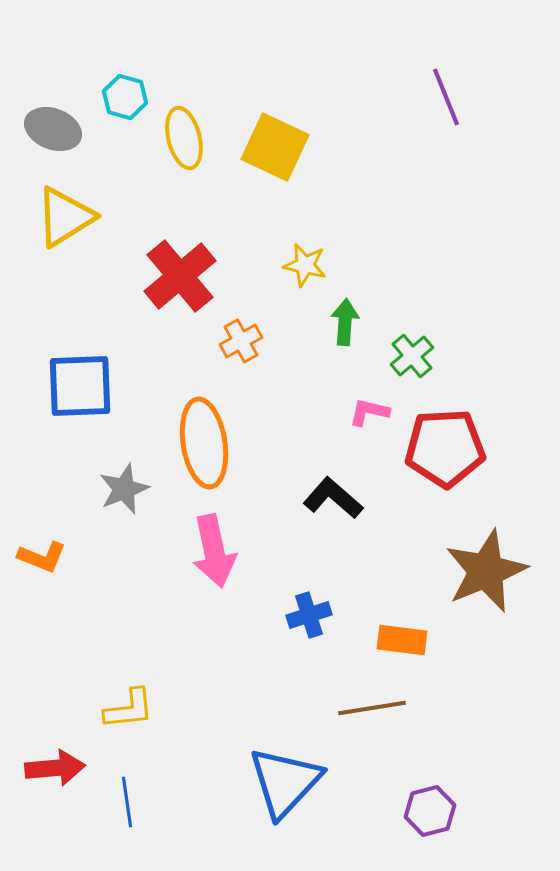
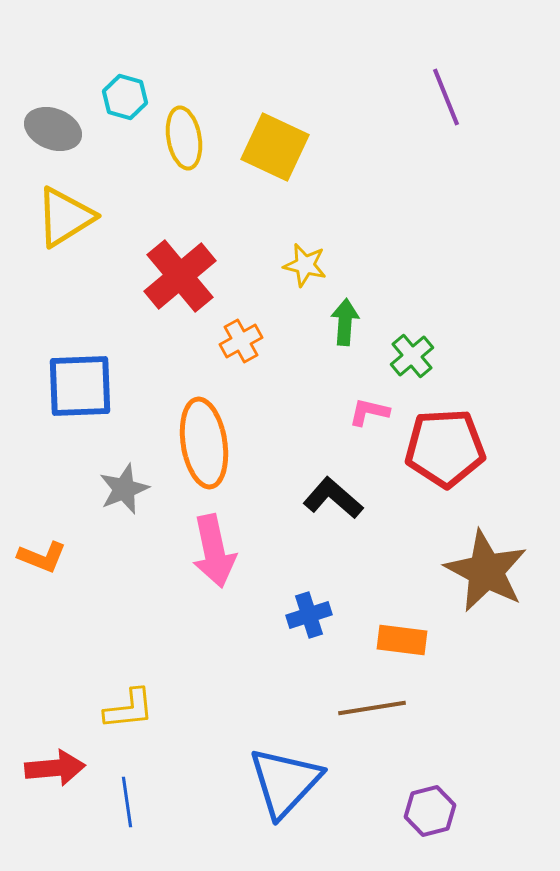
yellow ellipse: rotated 4 degrees clockwise
brown star: rotated 22 degrees counterclockwise
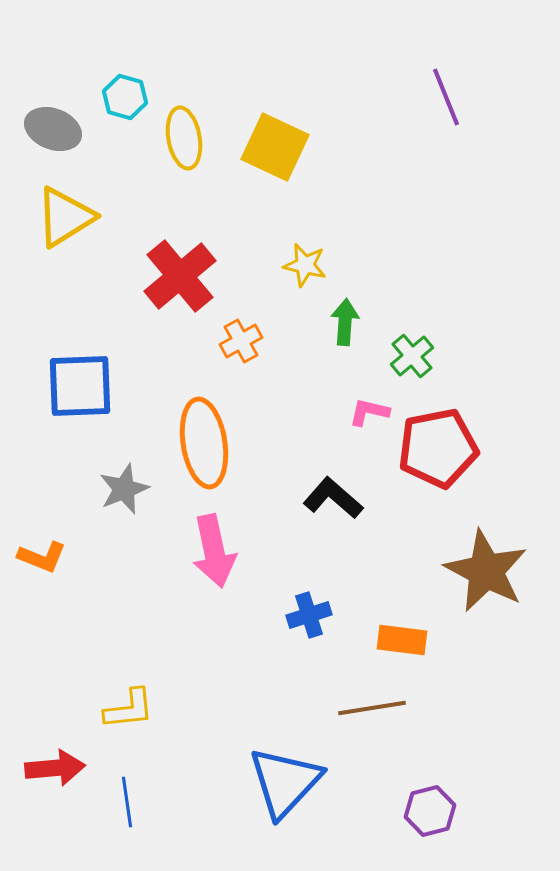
red pentagon: moved 7 px left; rotated 8 degrees counterclockwise
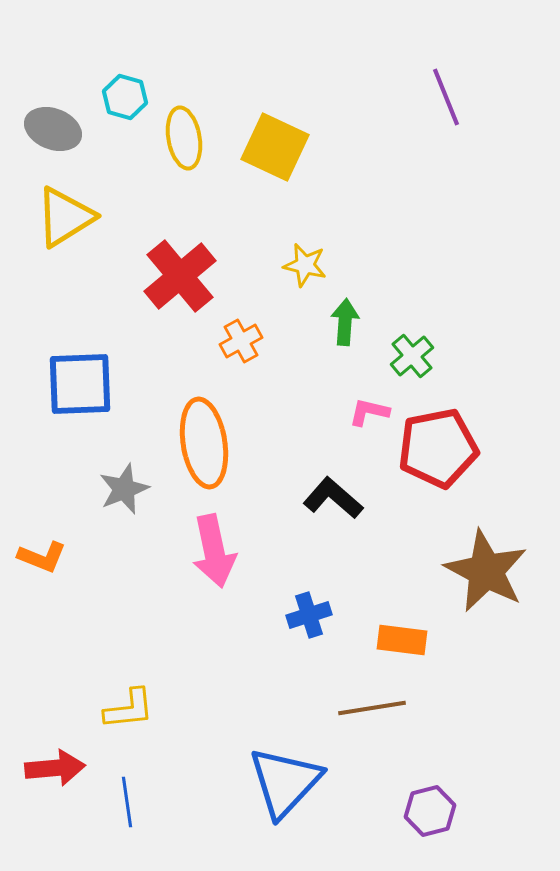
blue square: moved 2 px up
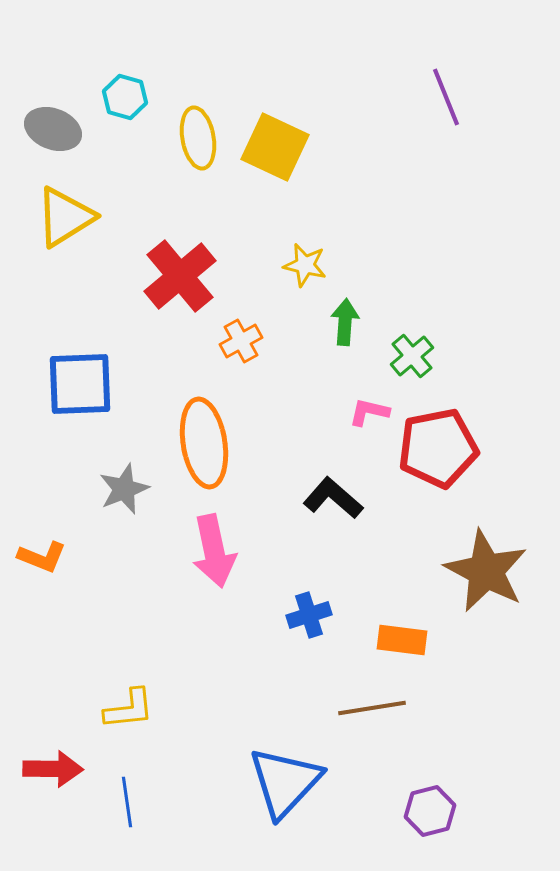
yellow ellipse: moved 14 px right
red arrow: moved 2 px left, 1 px down; rotated 6 degrees clockwise
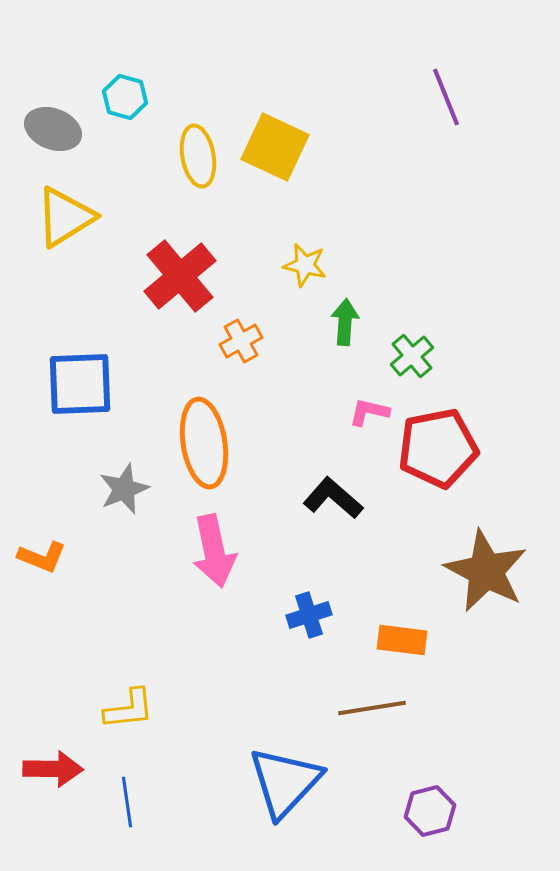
yellow ellipse: moved 18 px down
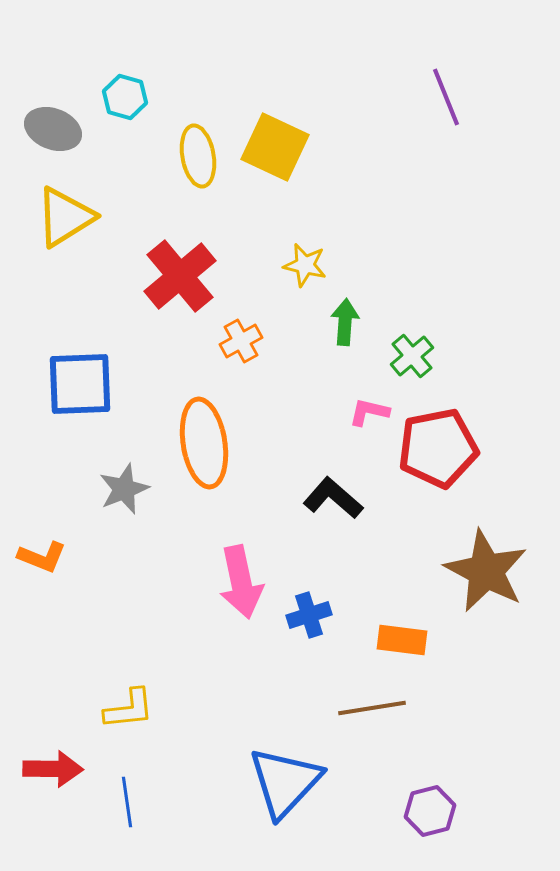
pink arrow: moved 27 px right, 31 px down
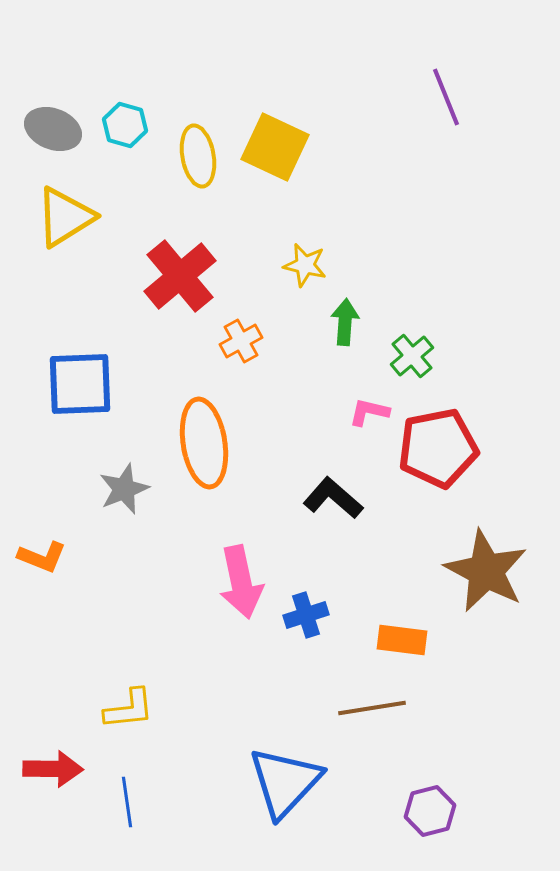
cyan hexagon: moved 28 px down
blue cross: moved 3 px left
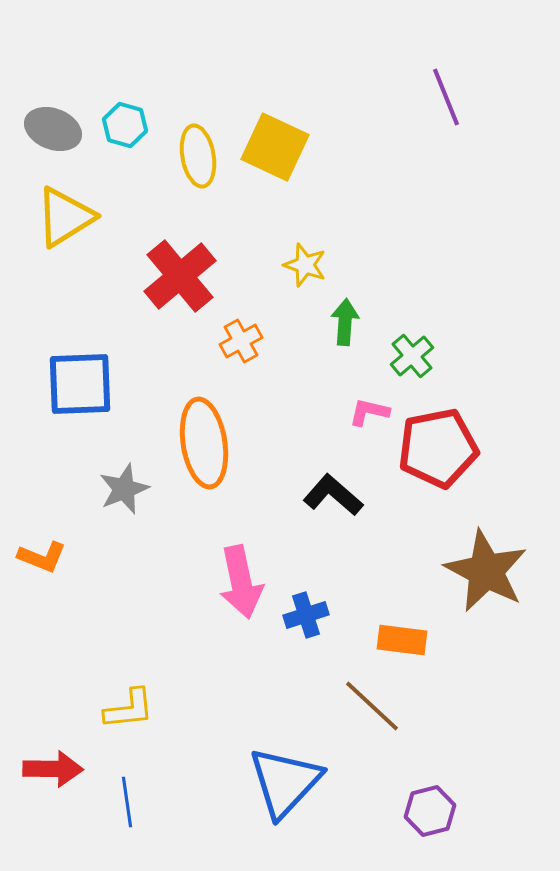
yellow star: rotated 6 degrees clockwise
black L-shape: moved 3 px up
brown line: moved 2 px up; rotated 52 degrees clockwise
